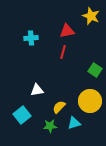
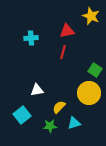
yellow circle: moved 1 px left, 8 px up
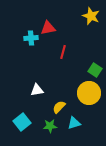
red triangle: moved 19 px left, 3 px up
cyan square: moved 7 px down
